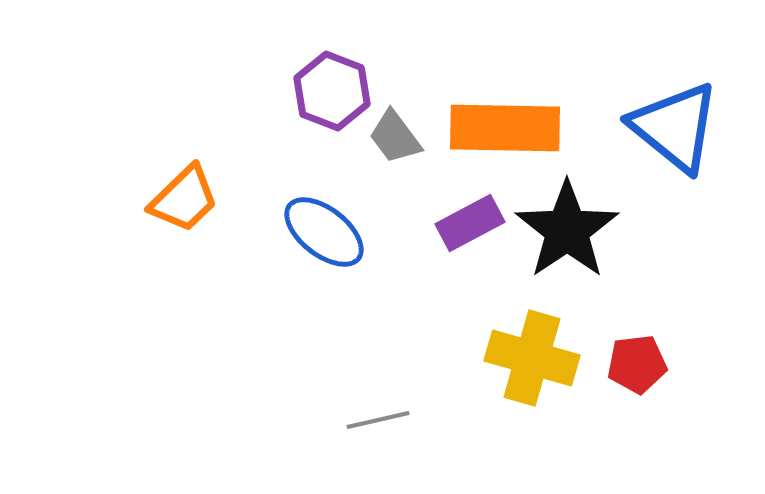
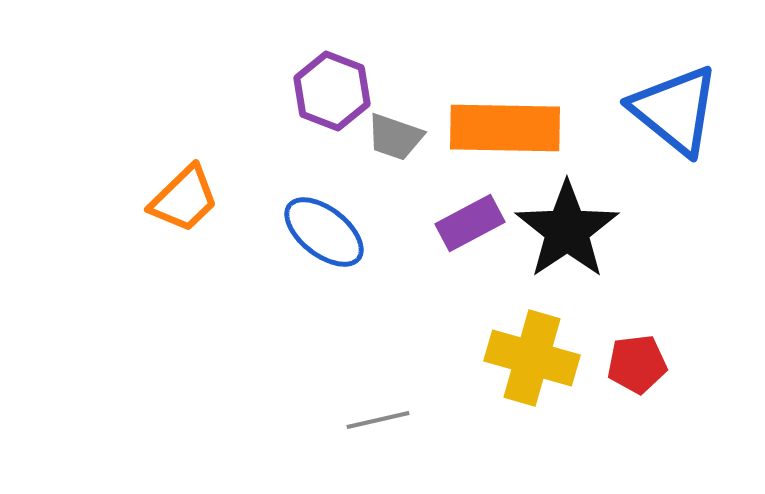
blue triangle: moved 17 px up
gray trapezoid: rotated 34 degrees counterclockwise
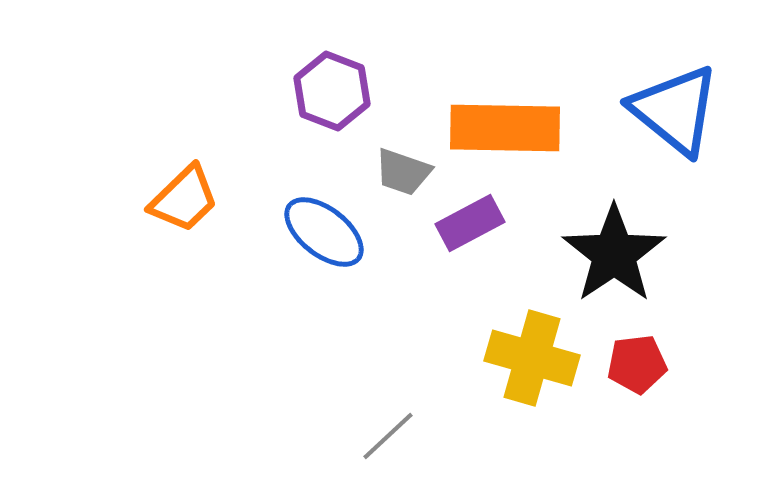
gray trapezoid: moved 8 px right, 35 px down
black star: moved 47 px right, 24 px down
gray line: moved 10 px right, 16 px down; rotated 30 degrees counterclockwise
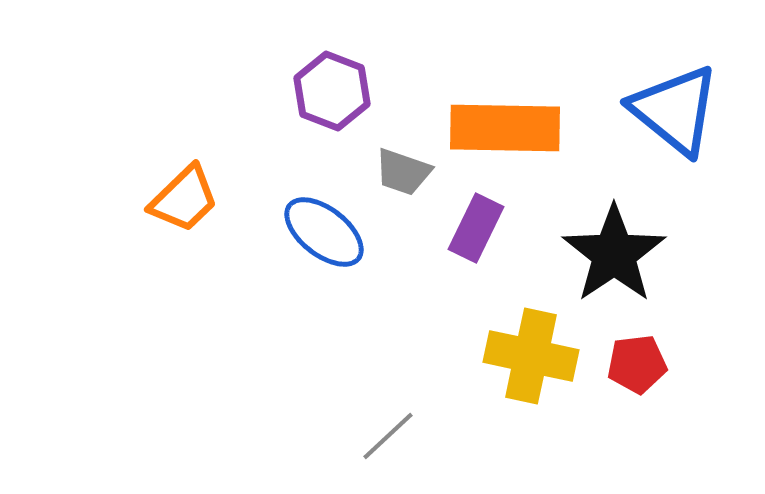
purple rectangle: moved 6 px right, 5 px down; rotated 36 degrees counterclockwise
yellow cross: moved 1 px left, 2 px up; rotated 4 degrees counterclockwise
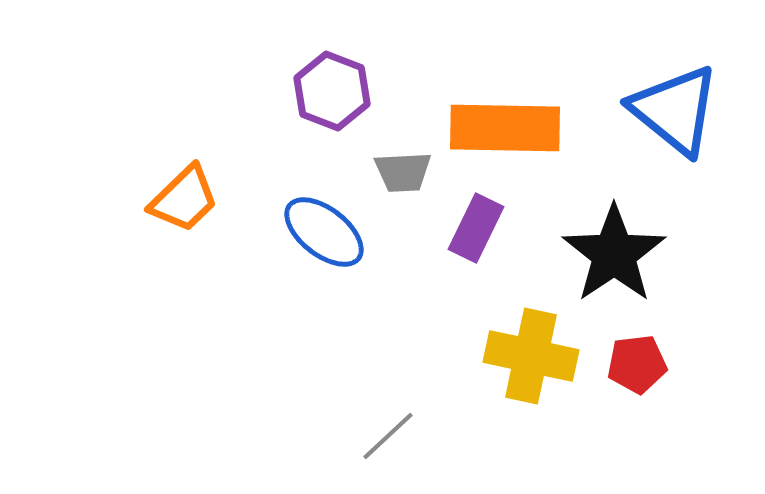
gray trapezoid: rotated 22 degrees counterclockwise
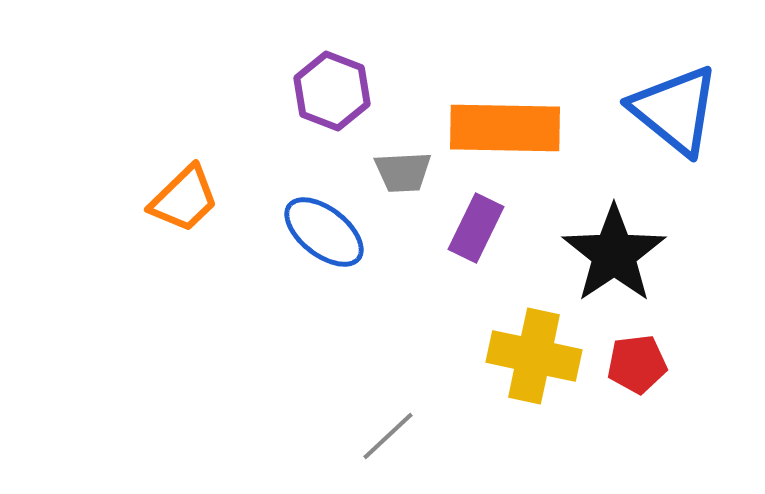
yellow cross: moved 3 px right
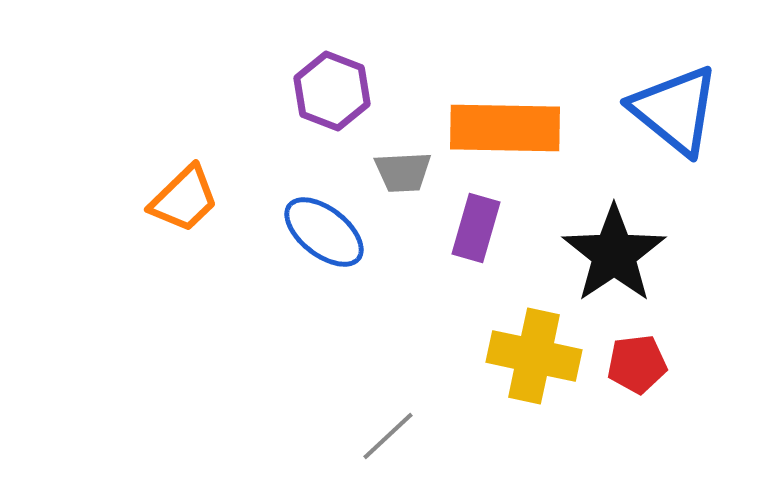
purple rectangle: rotated 10 degrees counterclockwise
